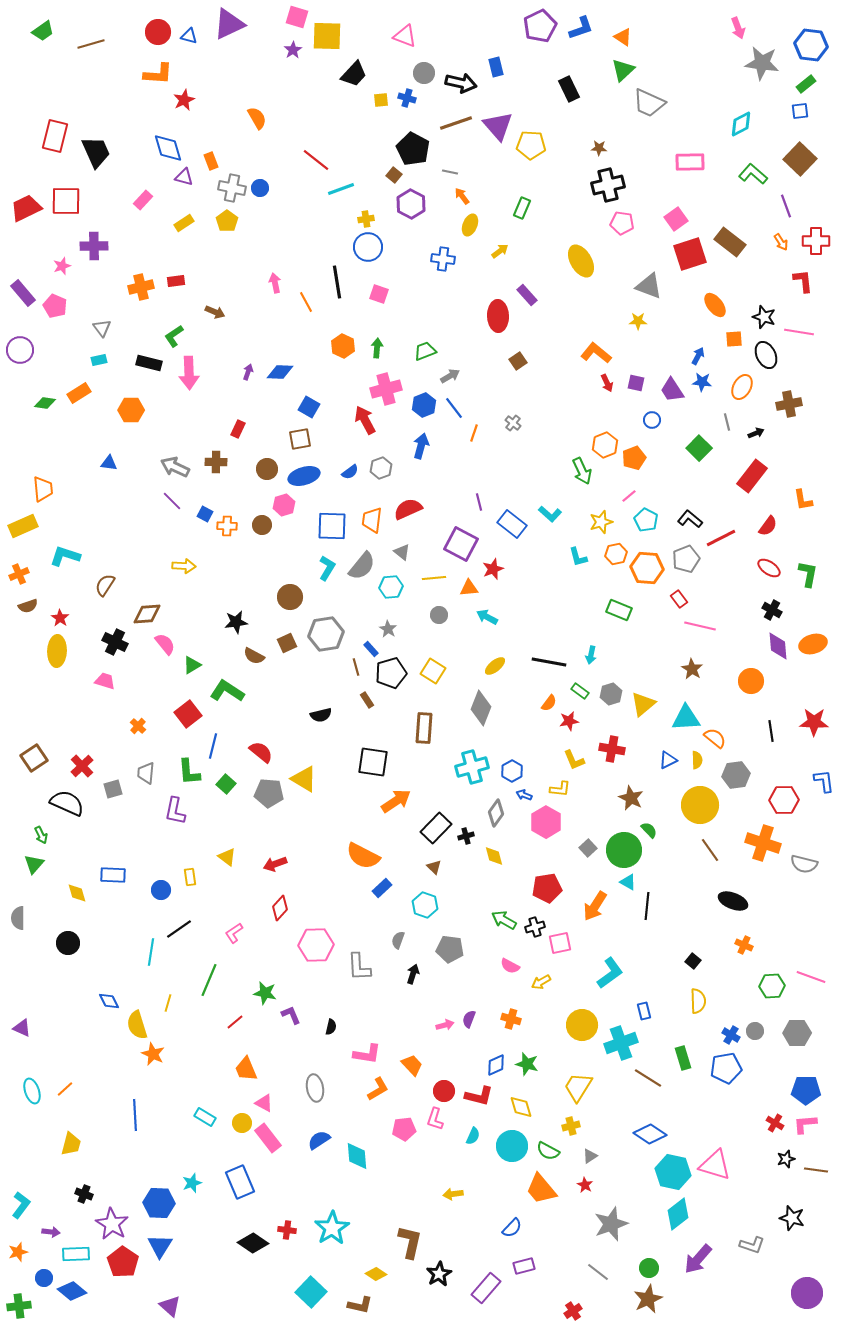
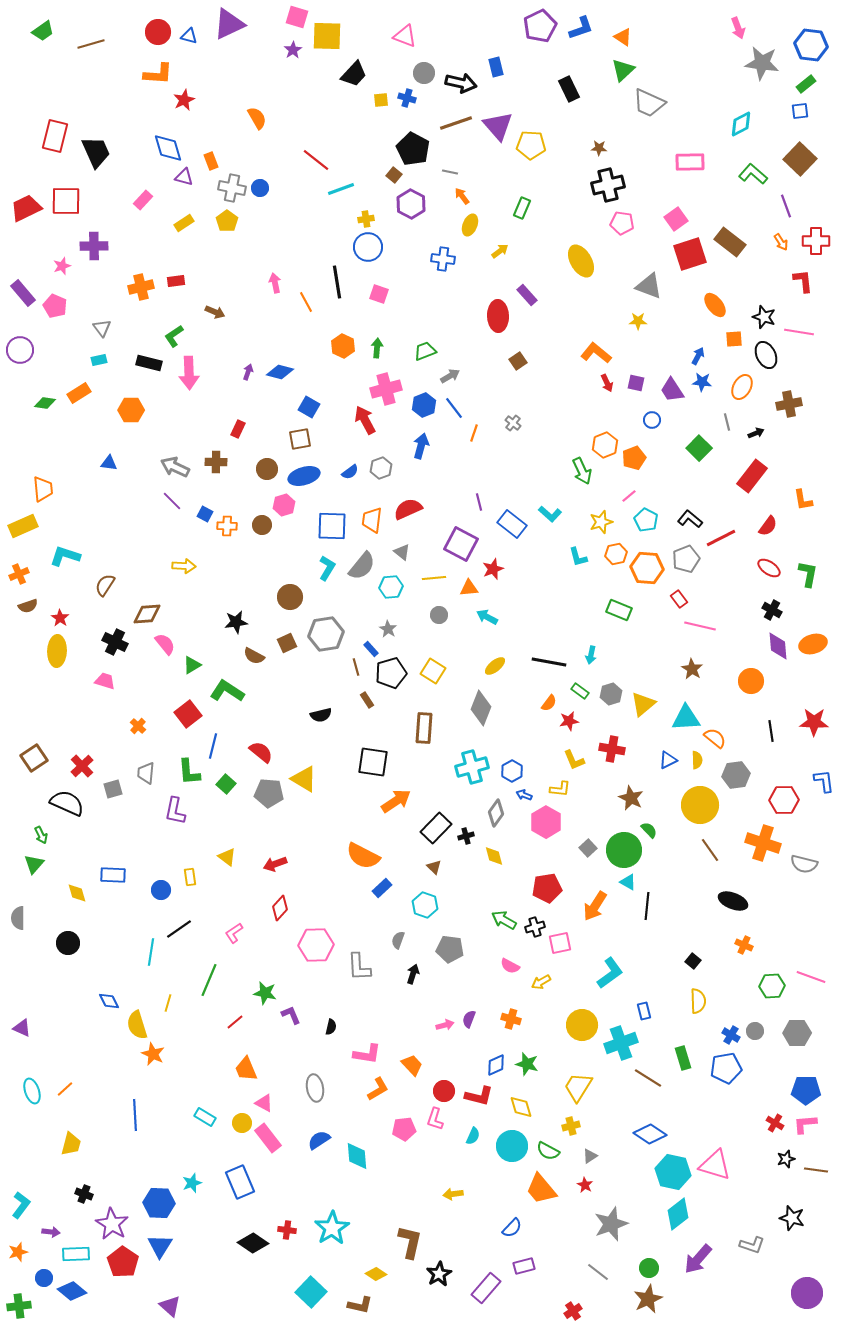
blue diamond at (280, 372): rotated 12 degrees clockwise
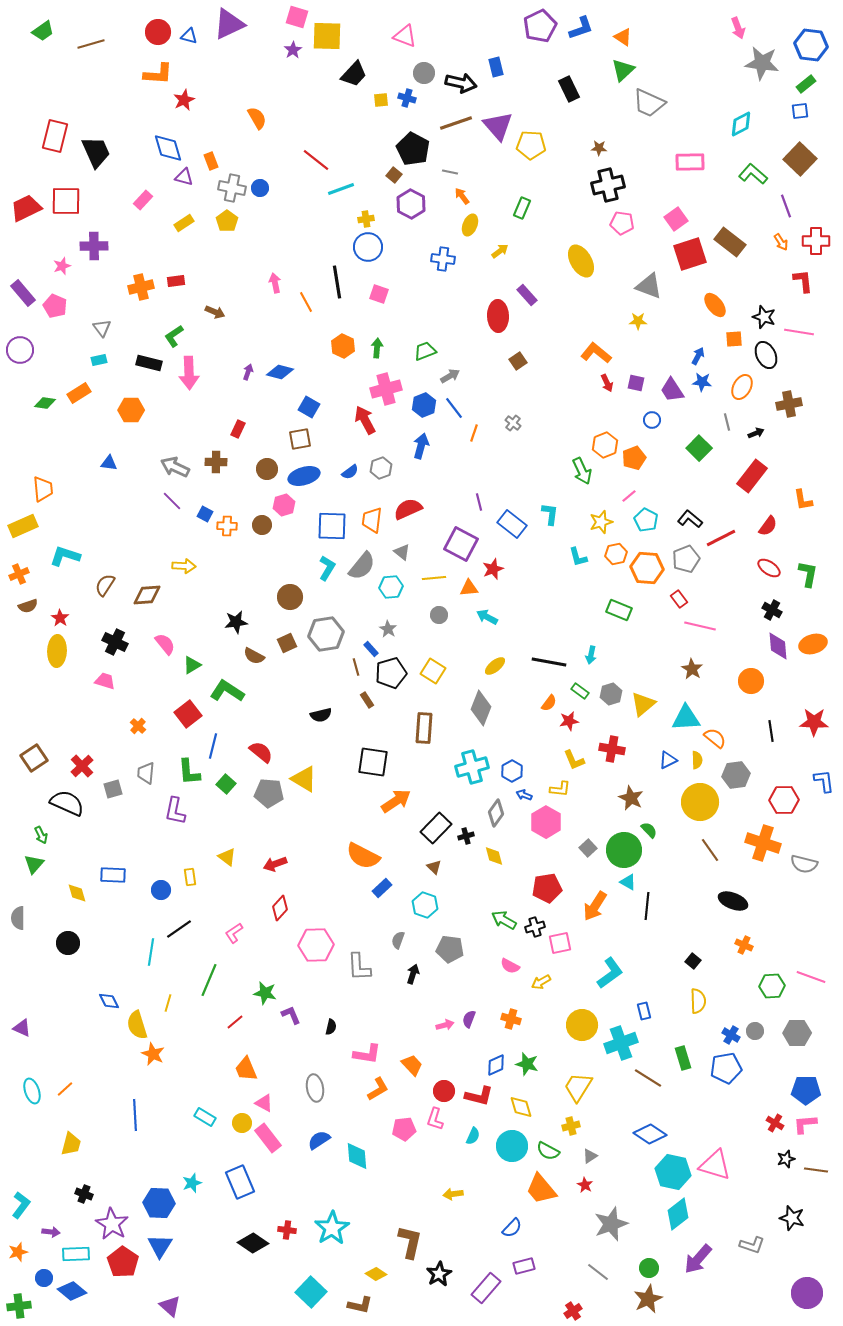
cyan L-shape at (550, 514): rotated 125 degrees counterclockwise
brown diamond at (147, 614): moved 19 px up
yellow circle at (700, 805): moved 3 px up
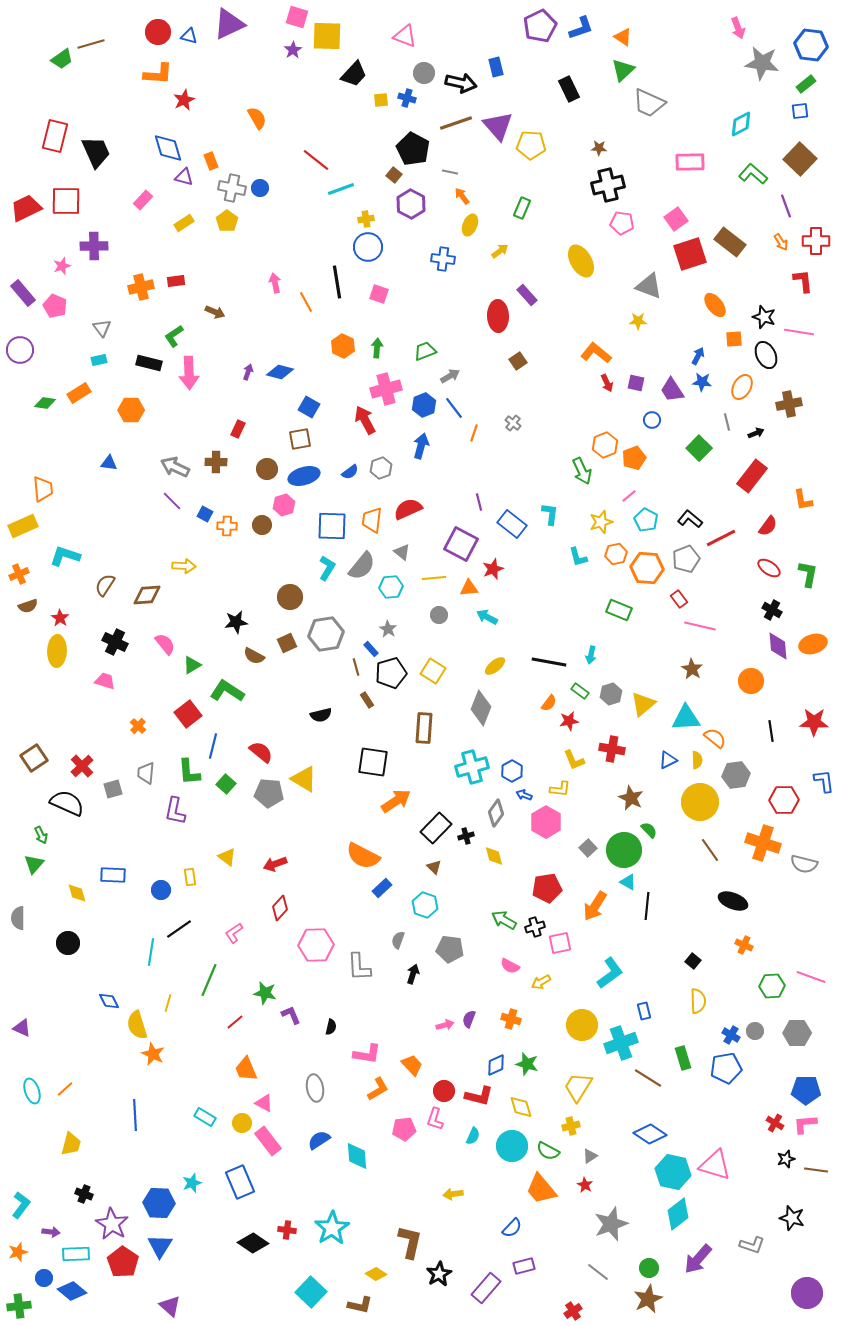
green trapezoid at (43, 31): moved 19 px right, 28 px down
pink rectangle at (268, 1138): moved 3 px down
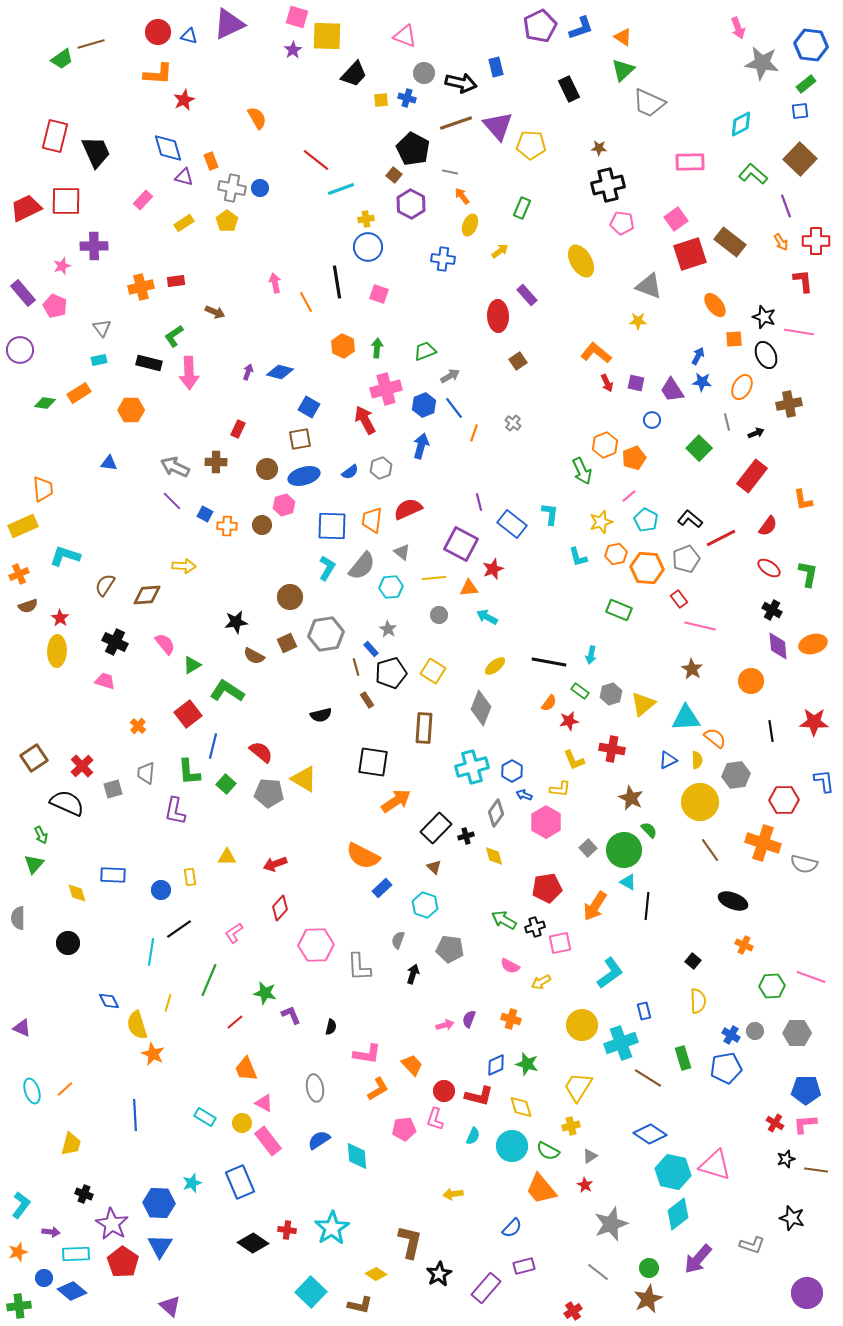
yellow triangle at (227, 857): rotated 36 degrees counterclockwise
